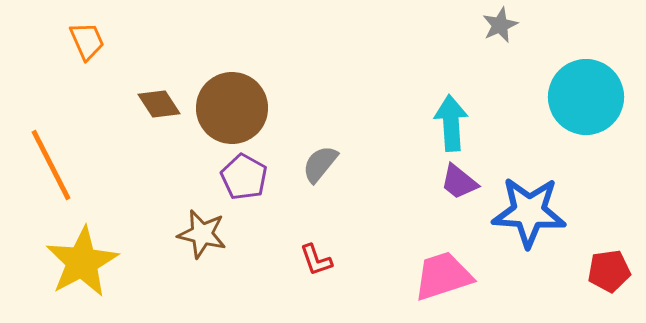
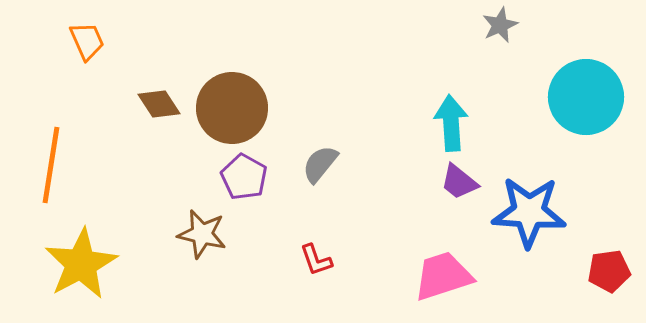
orange line: rotated 36 degrees clockwise
yellow star: moved 1 px left, 2 px down
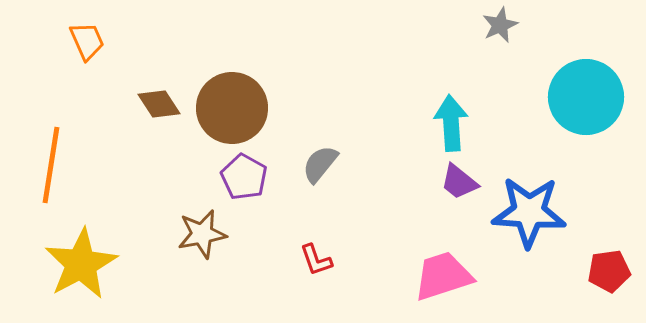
brown star: rotated 24 degrees counterclockwise
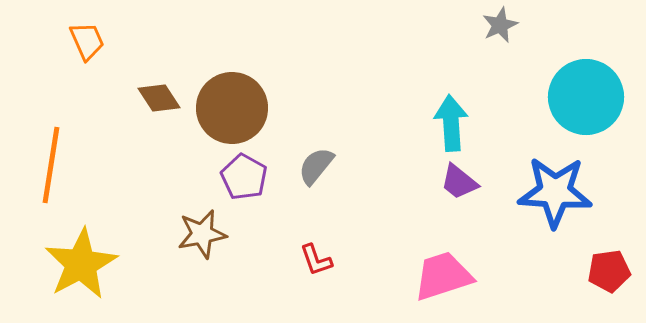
brown diamond: moved 6 px up
gray semicircle: moved 4 px left, 2 px down
blue star: moved 26 px right, 20 px up
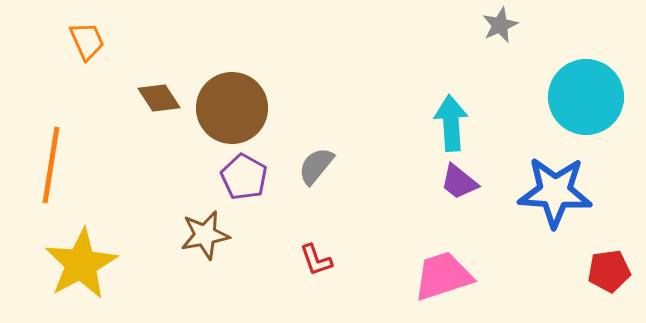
brown star: moved 3 px right, 1 px down
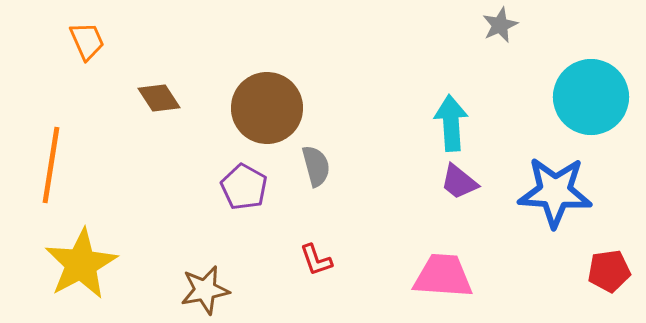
cyan circle: moved 5 px right
brown circle: moved 35 px right
gray semicircle: rotated 126 degrees clockwise
purple pentagon: moved 10 px down
brown star: moved 55 px down
pink trapezoid: rotated 22 degrees clockwise
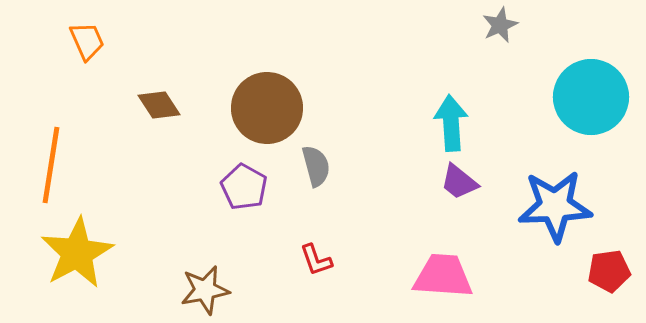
brown diamond: moved 7 px down
blue star: moved 14 px down; rotated 6 degrees counterclockwise
yellow star: moved 4 px left, 11 px up
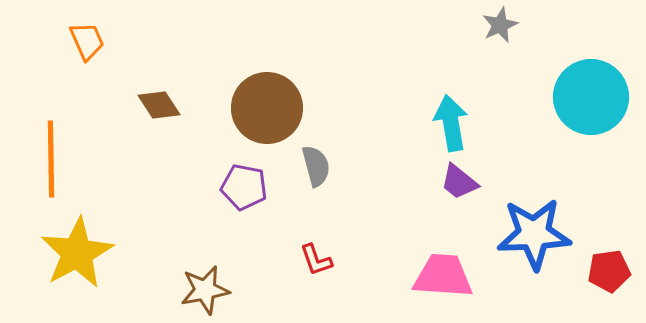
cyan arrow: rotated 6 degrees counterclockwise
orange line: moved 6 px up; rotated 10 degrees counterclockwise
purple pentagon: rotated 18 degrees counterclockwise
blue star: moved 21 px left, 28 px down
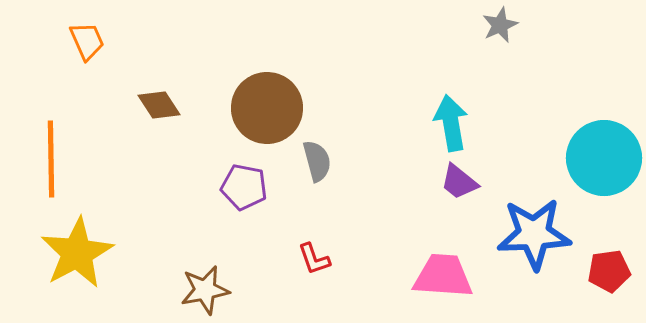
cyan circle: moved 13 px right, 61 px down
gray semicircle: moved 1 px right, 5 px up
red L-shape: moved 2 px left, 1 px up
